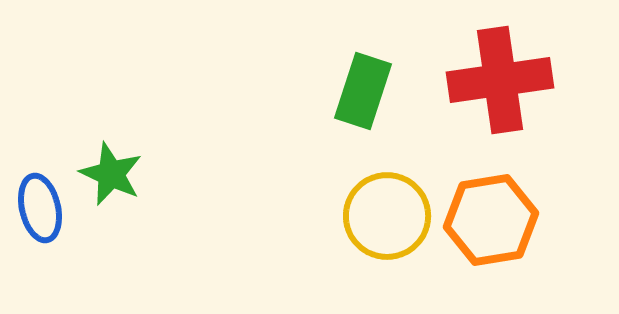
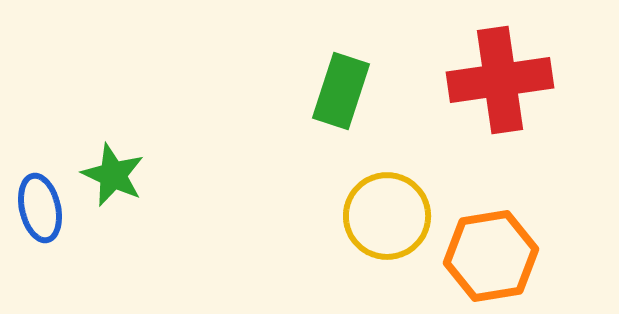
green rectangle: moved 22 px left
green star: moved 2 px right, 1 px down
orange hexagon: moved 36 px down
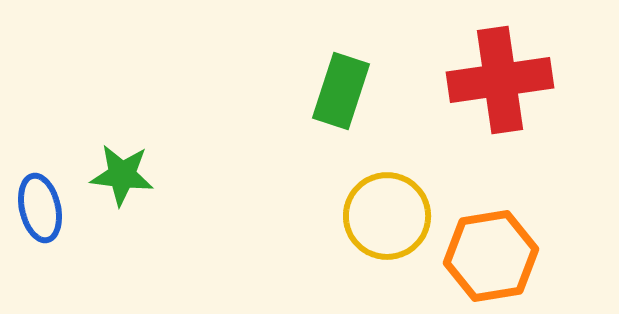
green star: moved 9 px right; rotated 18 degrees counterclockwise
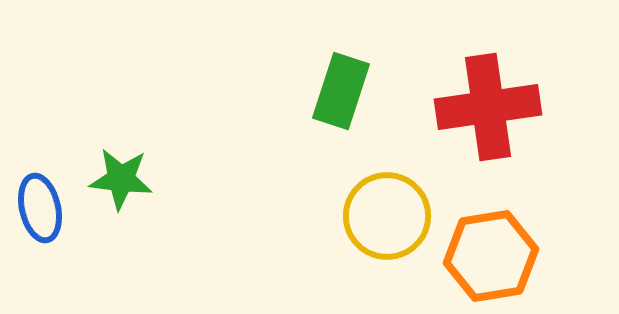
red cross: moved 12 px left, 27 px down
green star: moved 1 px left, 4 px down
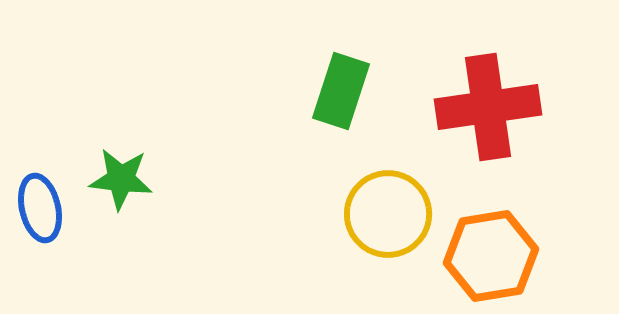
yellow circle: moved 1 px right, 2 px up
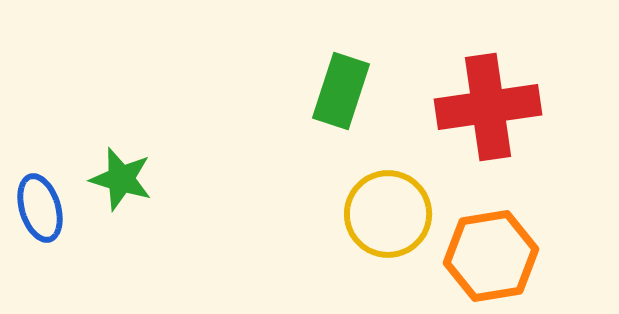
green star: rotated 10 degrees clockwise
blue ellipse: rotated 4 degrees counterclockwise
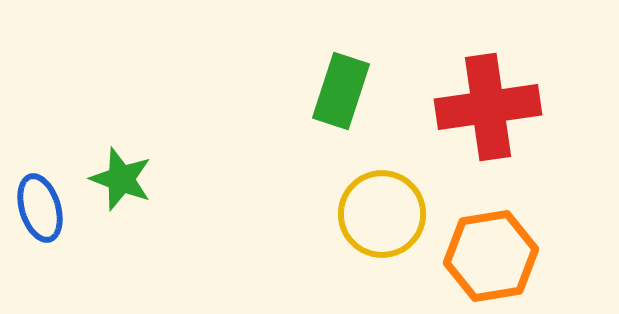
green star: rotated 4 degrees clockwise
yellow circle: moved 6 px left
